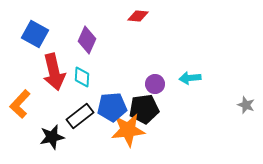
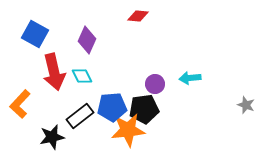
cyan diamond: moved 1 px up; rotated 30 degrees counterclockwise
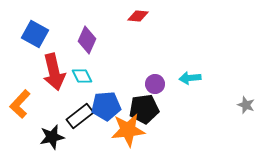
blue pentagon: moved 6 px left, 1 px up
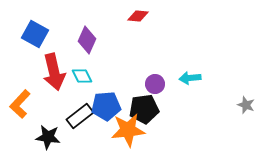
black star: moved 4 px left; rotated 20 degrees clockwise
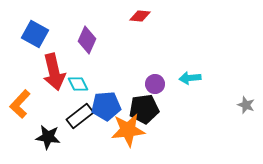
red diamond: moved 2 px right
cyan diamond: moved 4 px left, 8 px down
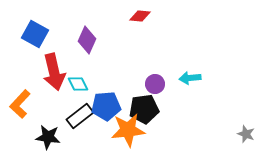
gray star: moved 29 px down
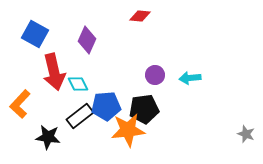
purple circle: moved 9 px up
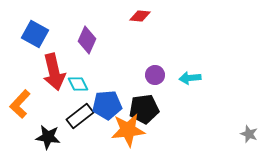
blue pentagon: moved 1 px right, 1 px up
gray star: moved 3 px right
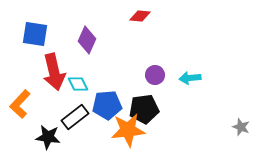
blue square: rotated 20 degrees counterclockwise
black rectangle: moved 5 px left, 1 px down
gray star: moved 8 px left, 7 px up
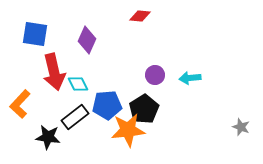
black pentagon: rotated 24 degrees counterclockwise
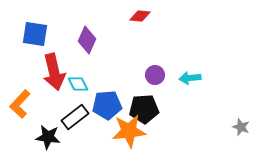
black pentagon: rotated 28 degrees clockwise
orange star: moved 1 px right, 1 px down
